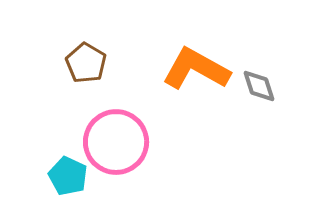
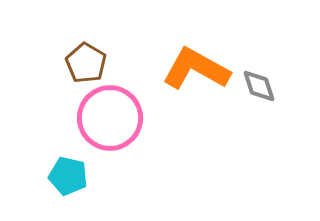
pink circle: moved 6 px left, 24 px up
cyan pentagon: rotated 12 degrees counterclockwise
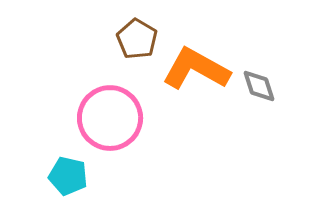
brown pentagon: moved 51 px right, 24 px up
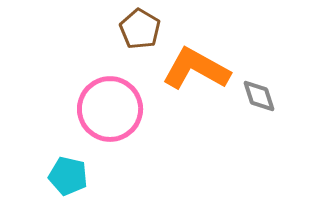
brown pentagon: moved 3 px right, 10 px up
gray diamond: moved 10 px down
pink circle: moved 9 px up
